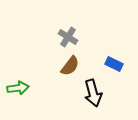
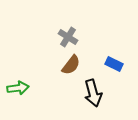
brown semicircle: moved 1 px right, 1 px up
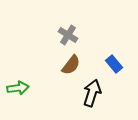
gray cross: moved 2 px up
blue rectangle: rotated 24 degrees clockwise
black arrow: moved 1 px left; rotated 148 degrees counterclockwise
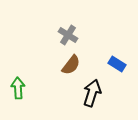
blue rectangle: moved 3 px right; rotated 18 degrees counterclockwise
green arrow: rotated 85 degrees counterclockwise
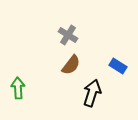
blue rectangle: moved 1 px right, 2 px down
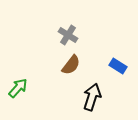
green arrow: rotated 45 degrees clockwise
black arrow: moved 4 px down
